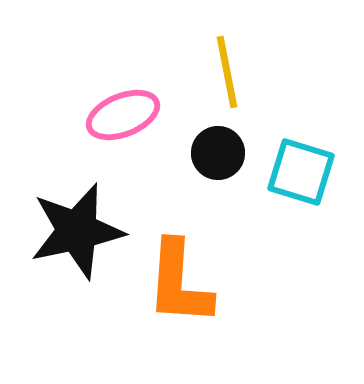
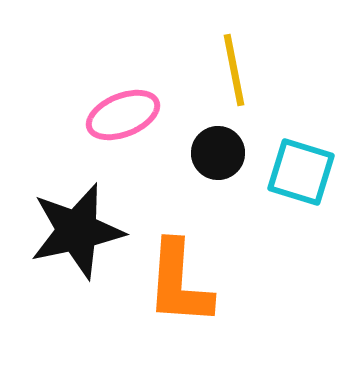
yellow line: moved 7 px right, 2 px up
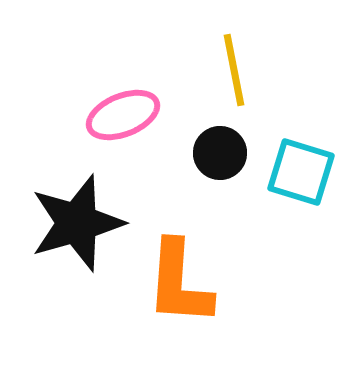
black circle: moved 2 px right
black star: moved 8 px up; rotated 4 degrees counterclockwise
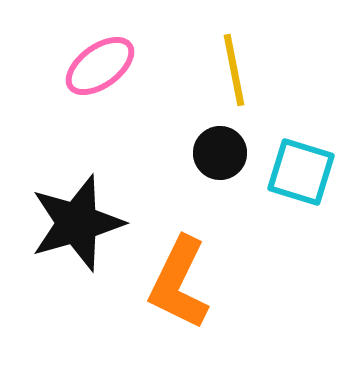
pink ellipse: moved 23 px left, 49 px up; rotated 14 degrees counterclockwise
orange L-shape: rotated 22 degrees clockwise
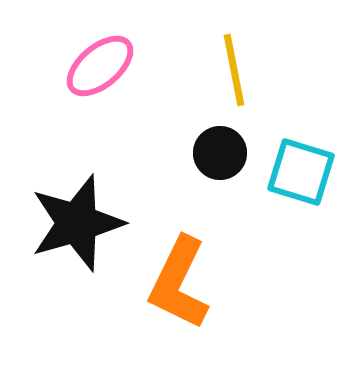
pink ellipse: rotated 4 degrees counterclockwise
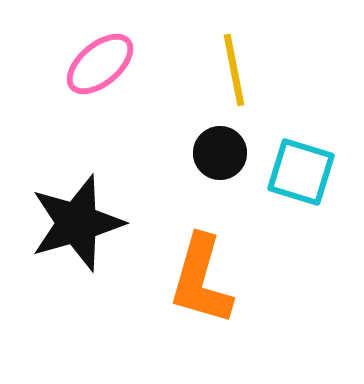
pink ellipse: moved 2 px up
orange L-shape: moved 22 px right, 3 px up; rotated 10 degrees counterclockwise
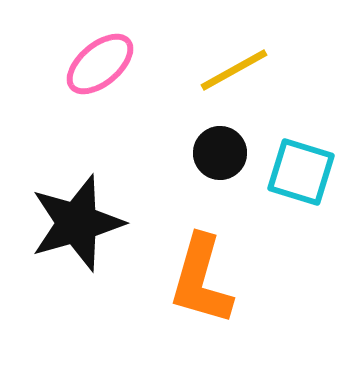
yellow line: rotated 72 degrees clockwise
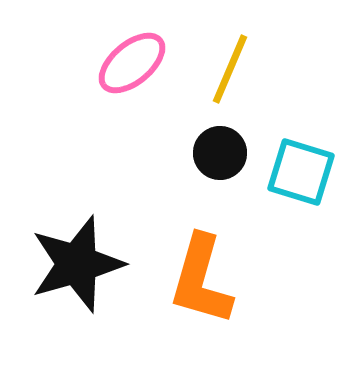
pink ellipse: moved 32 px right, 1 px up
yellow line: moved 4 px left, 1 px up; rotated 38 degrees counterclockwise
black star: moved 41 px down
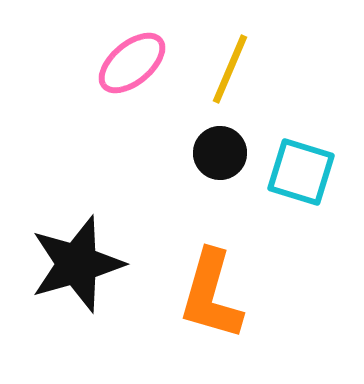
orange L-shape: moved 10 px right, 15 px down
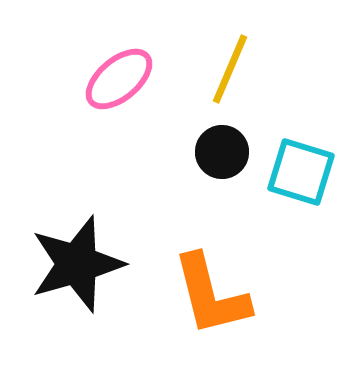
pink ellipse: moved 13 px left, 16 px down
black circle: moved 2 px right, 1 px up
orange L-shape: rotated 30 degrees counterclockwise
